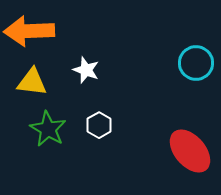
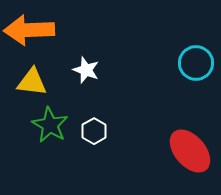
orange arrow: moved 1 px up
white hexagon: moved 5 px left, 6 px down
green star: moved 2 px right, 4 px up
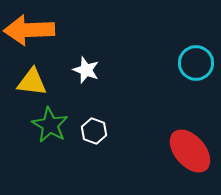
white hexagon: rotated 10 degrees counterclockwise
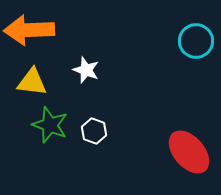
cyan circle: moved 22 px up
green star: rotated 9 degrees counterclockwise
red ellipse: moved 1 px left, 1 px down
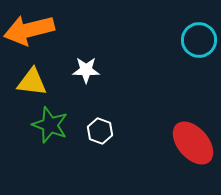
orange arrow: rotated 12 degrees counterclockwise
cyan circle: moved 3 px right, 1 px up
white star: rotated 20 degrees counterclockwise
white hexagon: moved 6 px right
red ellipse: moved 4 px right, 9 px up
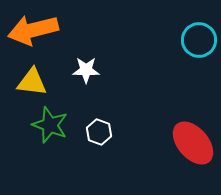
orange arrow: moved 4 px right
white hexagon: moved 1 px left, 1 px down
